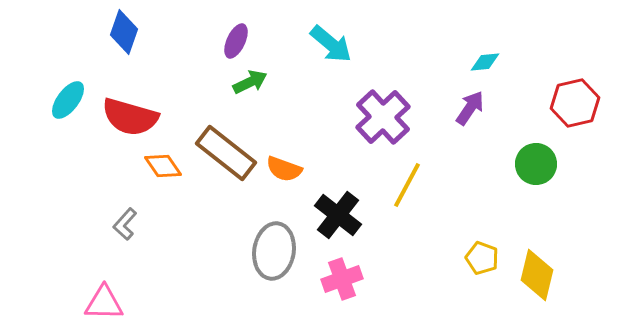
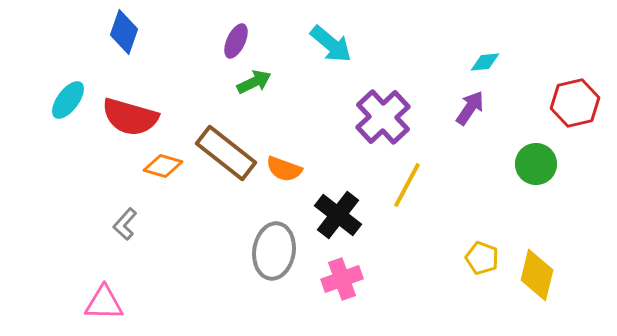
green arrow: moved 4 px right
orange diamond: rotated 39 degrees counterclockwise
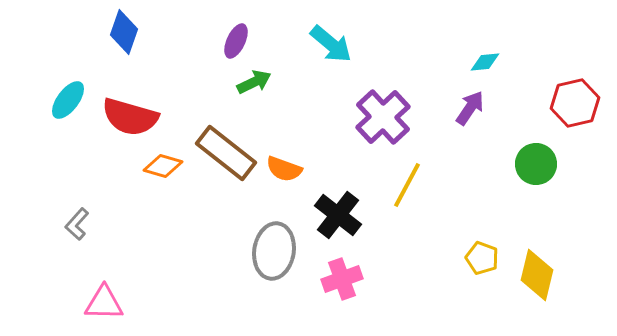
gray L-shape: moved 48 px left
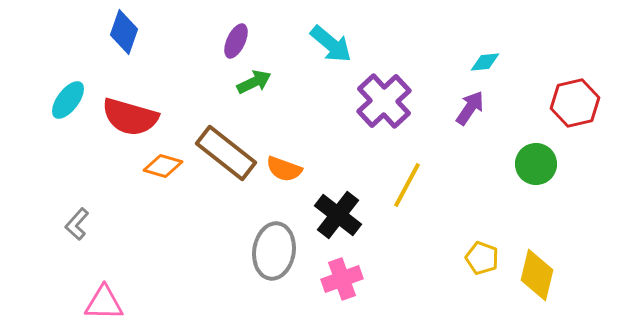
purple cross: moved 1 px right, 16 px up
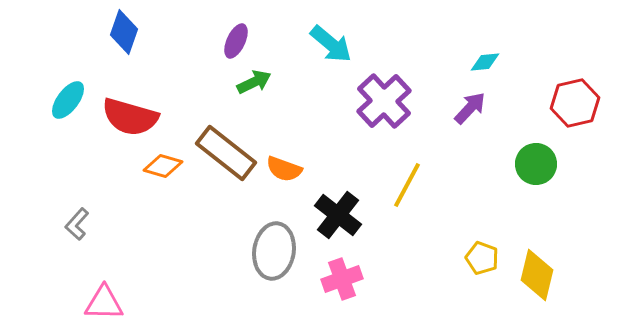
purple arrow: rotated 9 degrees clockwise
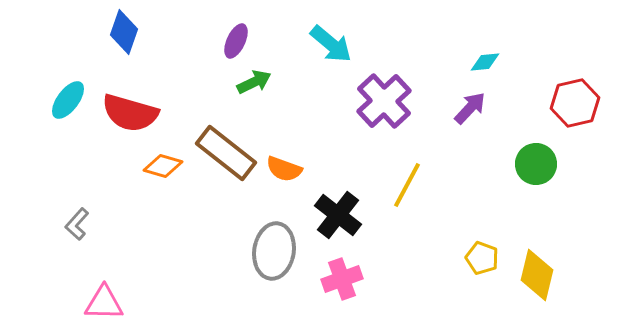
red semicircle: moved 4 px up
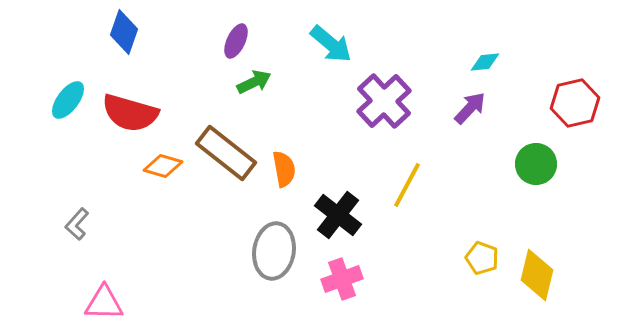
orange semicircle: rotated 120 degrees counterclockwise
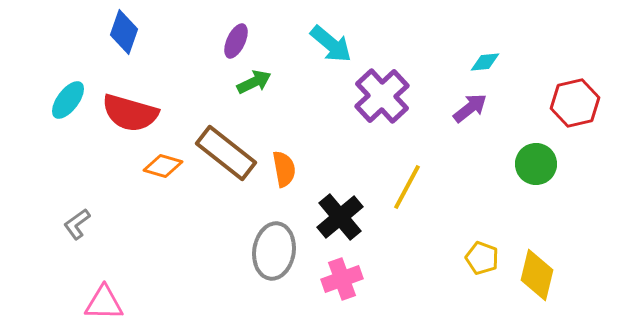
purple cross: moved 2 px left, 5 px up
purple arrow: rotated 9 degrees clockwise
yellow line: moved 2 px down
black cross: moved 2 px right, 2 px down; rotated 12 degrees clockwise
gray L-shape: rotated 12 degrees clockwise
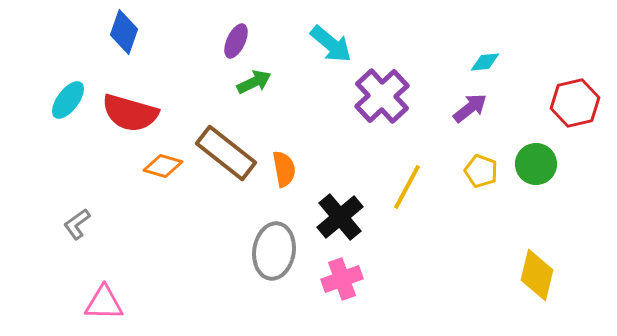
yellow pentagon: moved 1 px left, 87 px up
